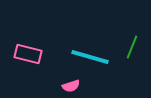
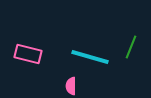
green line: moved 1 px left
pink semicircle: rotated 108 degrees clockwise
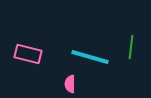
green line: rotated 15 degrees counterclockwise
pink semicircle: moved 1 px left, 2 px up
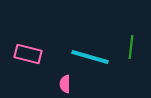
pink semicircle: moved 5 px left
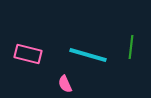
cyan line: moved 2 px left, 2 px up
pink semicircle: rotated 24 degrees counterclockwise
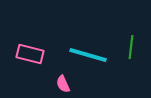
pink rectangle: moved 2 px right
pink semicircle: moved 2 px left
